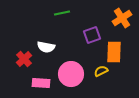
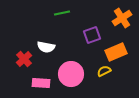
orange rectangle: moved 2 px right; rotated 65 degrees clockwise
yellow semicircle: moved 3 px right
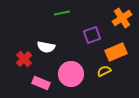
pink rectangle: rotated 18 degrees clockwise
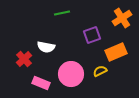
yellow semicircle: moved 4 px left
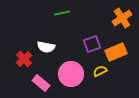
purple square: moved 9 px down
pink rectangle: rotated 18 degrees clockwise
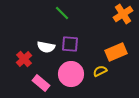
green line: rotated 56 degrees clockwise
orange cross: moved 1 px right, 4 px up
purple square: moved 22 px left; rotated 24 degrees clockwise
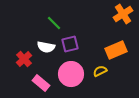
green line: moved 8 px left, 10 px down
purple square: rotated 18 degrees counterclockwise
orange rectangle: moved 2 px up
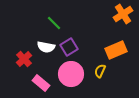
purple square: moved 1 px left, 3 px down; rotated 18 degrees counterclockwise
yellow semicircle: rotated 40 degrees counterclockwise
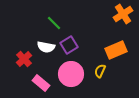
purple square: moved 2 px up
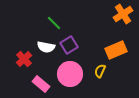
pink circle: moved 1 px left
pink rectangle: moved 1 px down
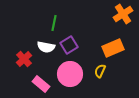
green line: rotated 56 degrees clockwise
orange rectangle: moved 3 px left, 2 px up
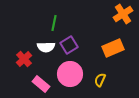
white semicircle: rotated 12 degrees counterclockwise
yellow semicircle: moved 9 px down
